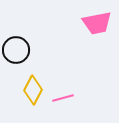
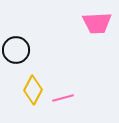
pink trapezoid: rotated 8 degrees clockwise
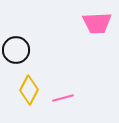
yellow diamond: moved 4 px left
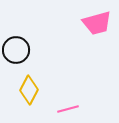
pink trapezoid: rotated 12 degrees counterclockwise
pink line: moved 5 px right, 11 px down
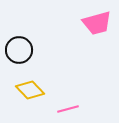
black circle: moved 3 px right
yellow diamond: moved 1 px right; rotated 72 degrees counterclockwise
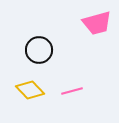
black circle: moved 20 px right
pink line: moved 4 px right, 18 px up
